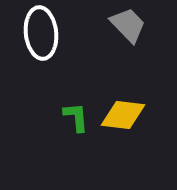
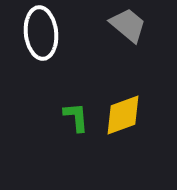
gray trapezoid: rotated 6 degrees counterclockwise
yellow diamond: rotated 27 degrees counterclockwise
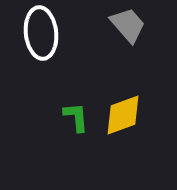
gray trapezoid: rotated 9 degrees clockwise
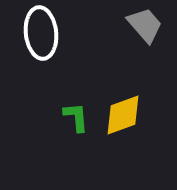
gray trapezoid: moved 17 px right
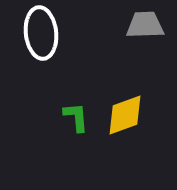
gray trapezoid: rotated 51 degrees counterclockwise
yellow diamond: moved 2 px right
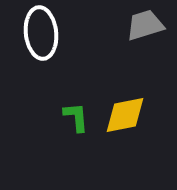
gray trapezoid: rotated 15 degrees counterclockwise
yellow diamond: rotated 9 degrees clockwise
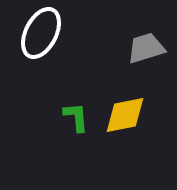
gray trapezoid: moved 1 px right, 23 px down
white ellipse: rotated 33 degrees clockwise
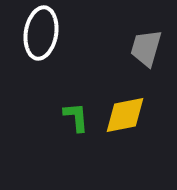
white ellipse: rotated 18 degrees counterclockwise
gray trapezoid: rotated 57 degrees counterclockwise
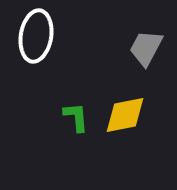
white ellipse: moved 5 px left, 3 px down
gray trapezoid: rotated 12 degrees clockwise
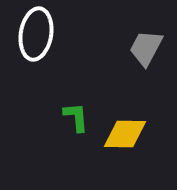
white ellipse: moved 2 px up
yellow diamond: moved 19 px down; rotated 12 degrees clockwise
